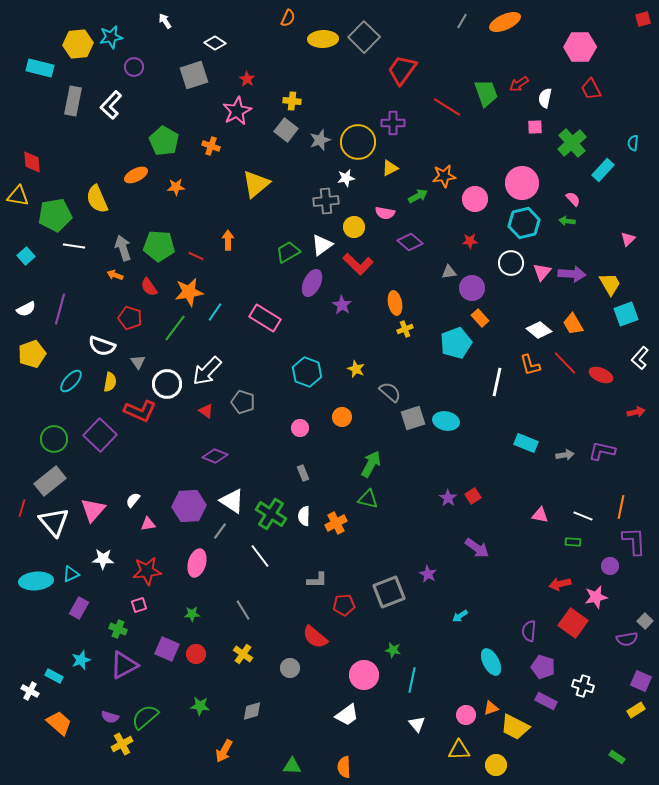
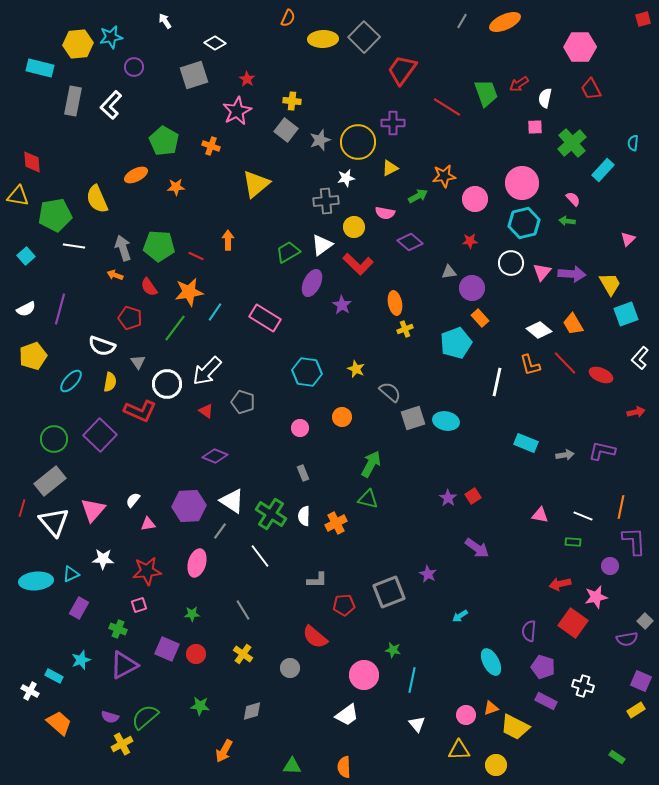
yellow pentagon at (32, 354): moved 1 px right, 2 px down
cyan hexagon at (307, 372): rotated 12 degrees counterclockwise
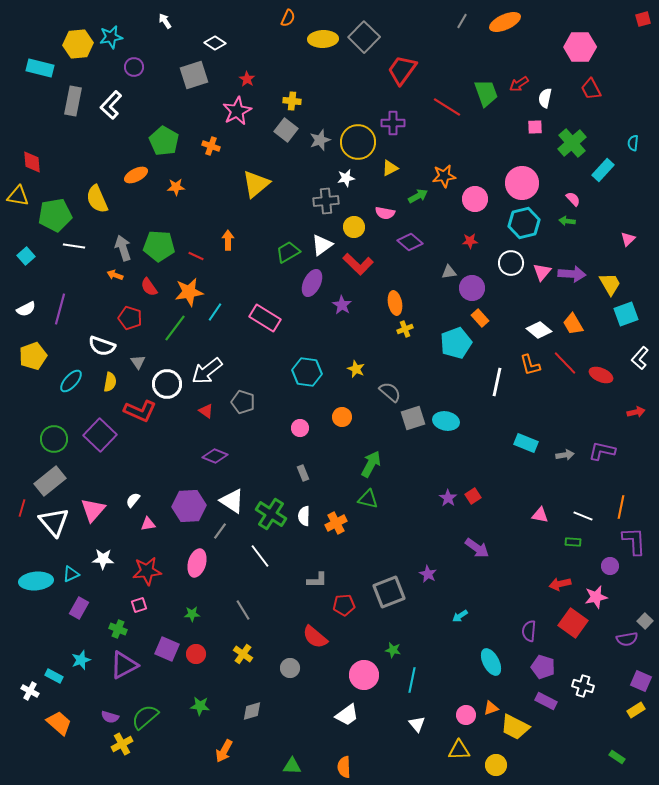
white arrow at (207, 371): rotated 8 degrees clockwise
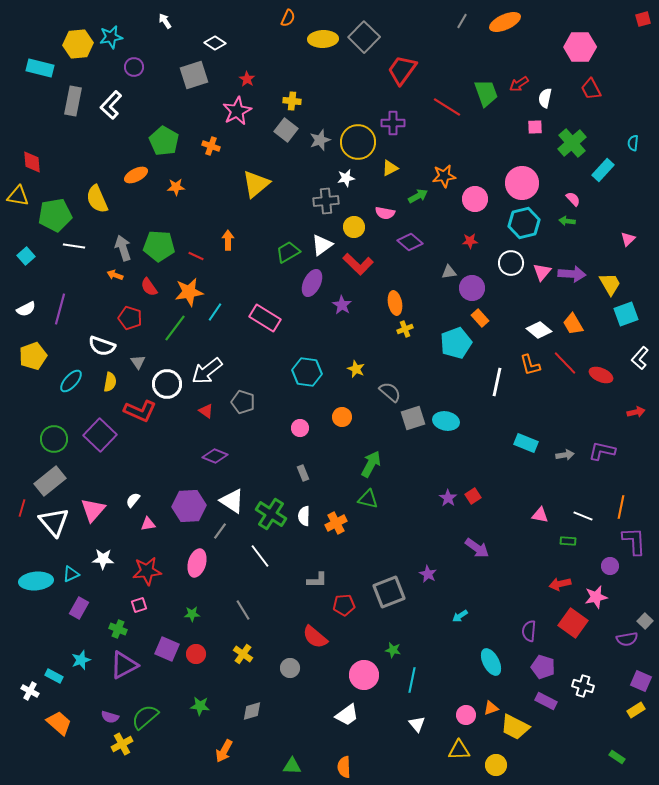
green rectangle at (573, 542): moved 5 px left, 1 px up
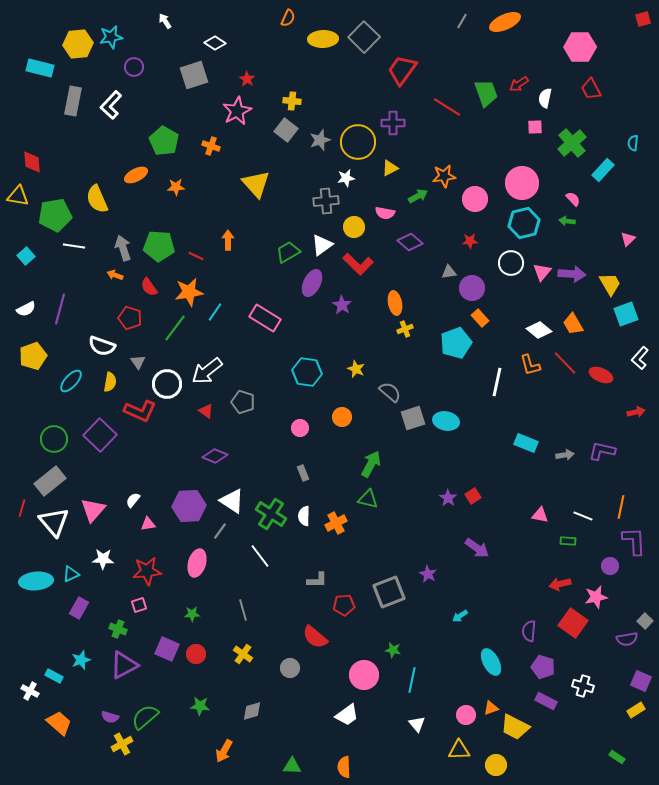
yellow triangle at (256, 184): rotated 32 degrees counterclockwise
gray line at (243, 610): rotated 15 degrees clockwise
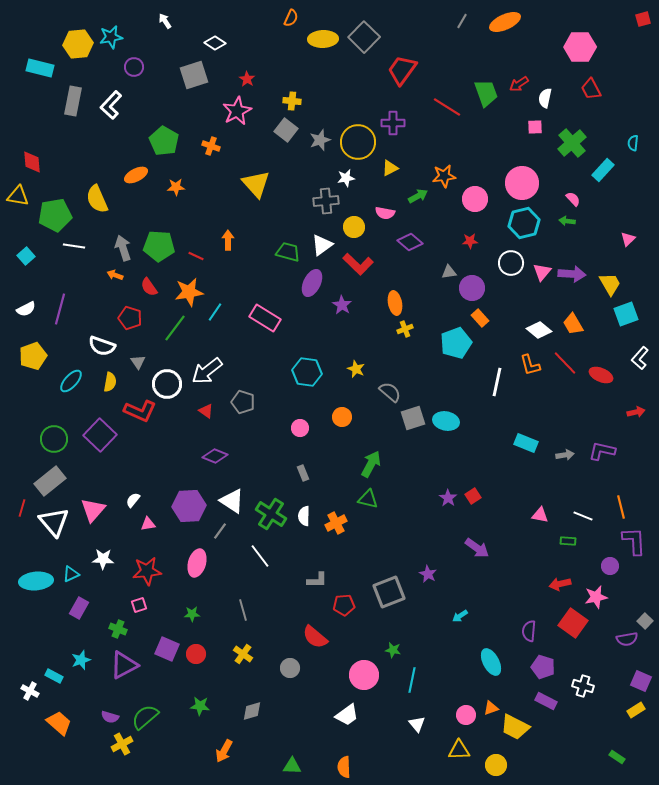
orange semicircle at (288, 18): moved 3 px right
green trapezoid at (288, 252): rotated 45 degrees clockwise
orange line at (621, 507): rotated 25 degrees counterclockwise
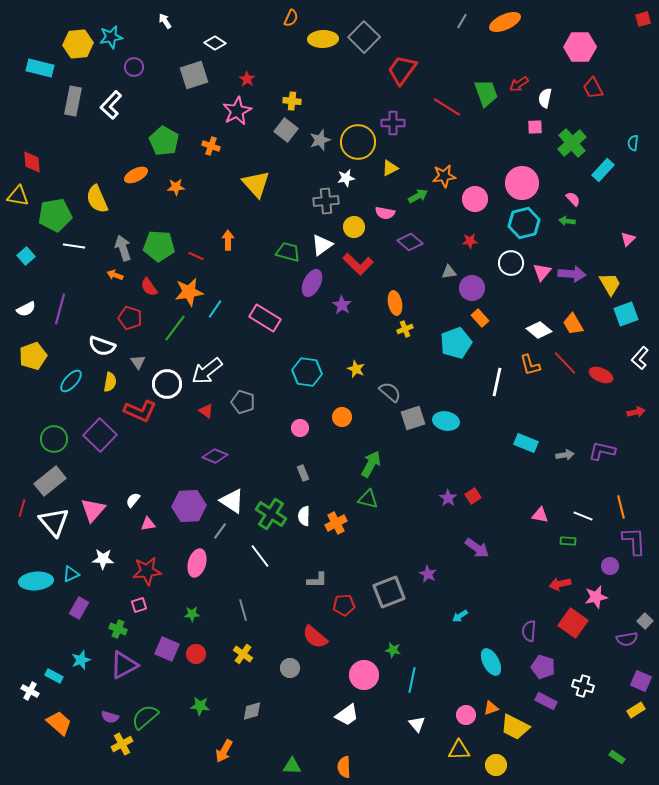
red trapezoid at (591, 89): moved 2 px right, 1 px up
cyan line at (215, 312): moved 3 px up
